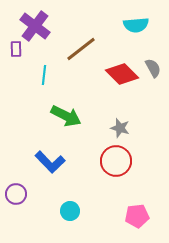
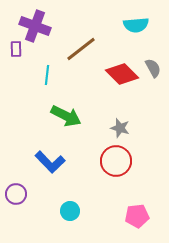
purple cross: rotated 16 degrees counterclockwise
cyan line: moved 3 px right
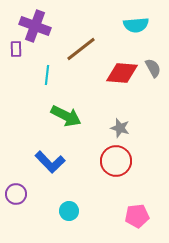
red diamond: moved 1 px up; rotated 40 degrees counterclockwise
cyan circle: moved 1 px left
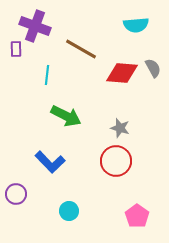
brown line: rotated 68 degrees clockwise
pink pentagon: rotated 30 degrees counterclockwise
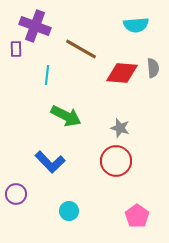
gray semicircle: rotated 24 degrees clockwise
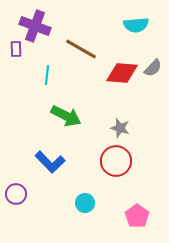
gray semicircle: rotated 48 degrees clockwise
cyan circle: moved 16 px right, 8 px up
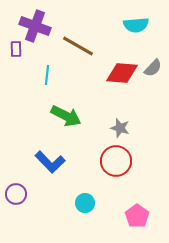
brown line: moved 3 px left, 3 px up
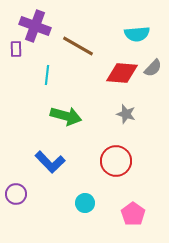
cyan semicircle: moved 1 px right, 9 px down
green arrow: rotated 12 degrees counterclockwise
gray star: moved 6 px right, 14 px up
pink pentagon: moved 4 px left, 2 px up
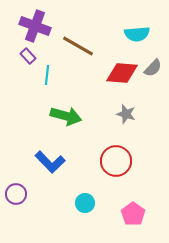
purple rectangle: moved 12 px right, 7 px down; rotated 42 degrees counterclockwise
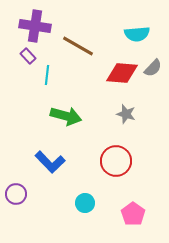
purple cross: rotated 12 degrees counterclockwise
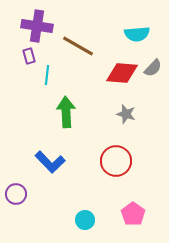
purple cross: moved 2 px right
purple rectangle: moved 1 px right; rotated 28 degrees clockwise
green arrow: moved 4 px up; rotated 108 degrees counterclockwise
cyan circle: moved 17 px down
